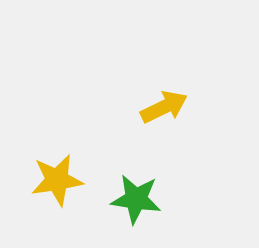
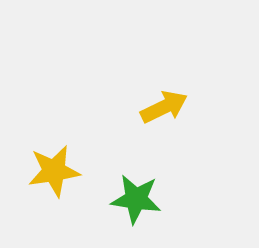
yellow star: moved 3 px left, 9 px up
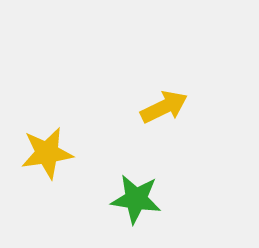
yellow star: moved 7 px left, 18 px up
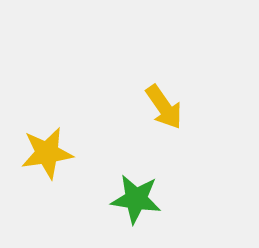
yellow arrow: rotated 81 degrees clockwise
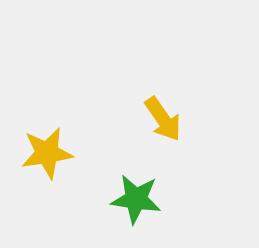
yellow arrow: moved 1 px left, 12 px down
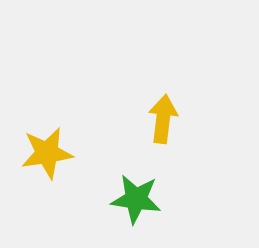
yellow arrow: rotated 138 degrees counterclockwise
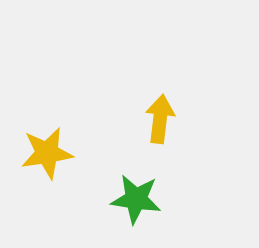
yellow arrow: moved 3 px left
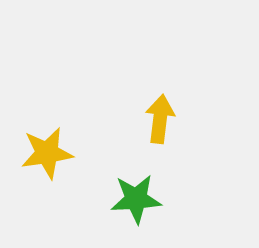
green star: rotated 12 degrees counterclockwise
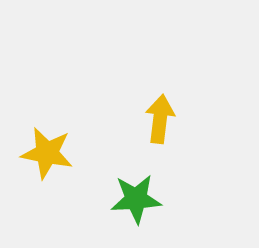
yellow star: rotated 20 degrees clockwise
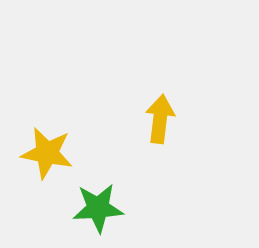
green star: moved 38 px left, 9 px down
